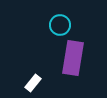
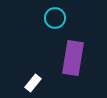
cyan circle: moved 5 px left, 7 px up
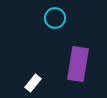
purple rectangle: moved 5 px right, 6 px down
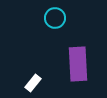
purple rectangle: rotated 12 degrees counterclockwise
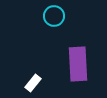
cyan circle: moved 1 px left, 2 px up
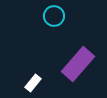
purple rectangle: rotated 44 degrees clockwise
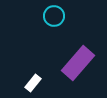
purple rectangle: moved 1 px up
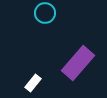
cyan circle: moved 9 px left, 3 px up
